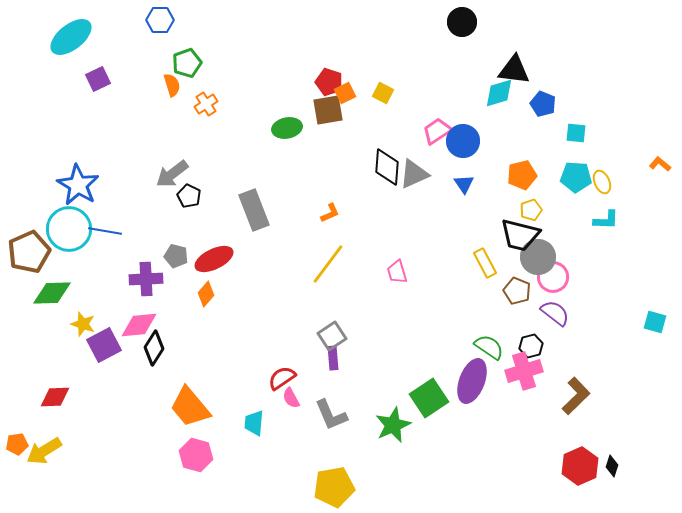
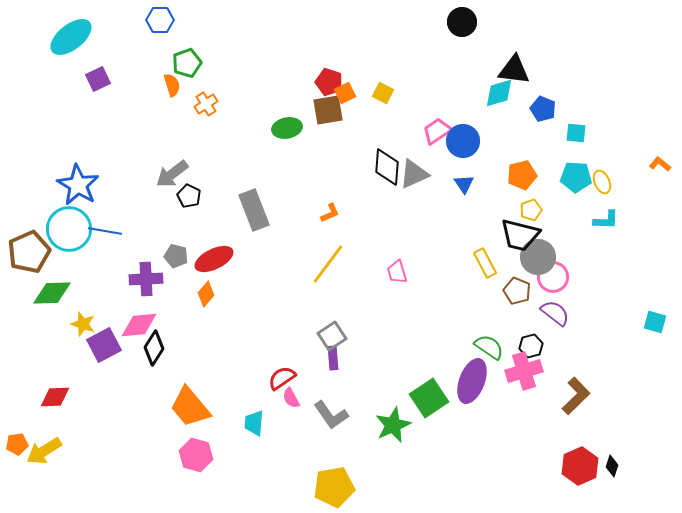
blue pentagon at (543, 104): moved 5 px down
gray L-shape at (331, 415): rotated 12 degrees counterclockwise
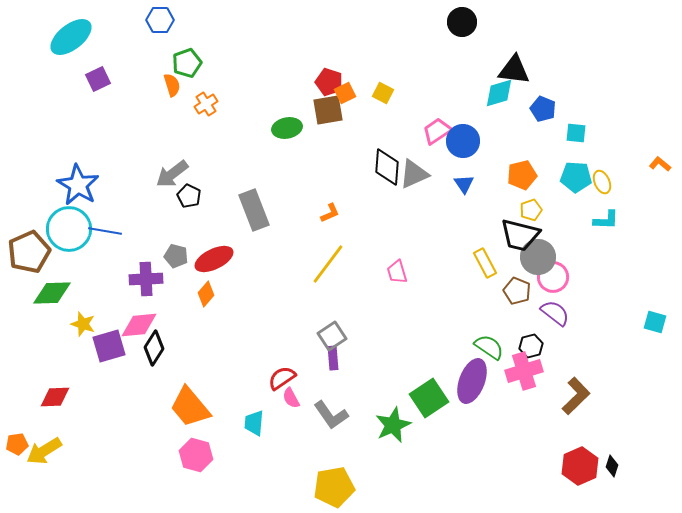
purple square at (104, 345): moved 5 px right, 1 px down; rotated 12 degrees clockwise
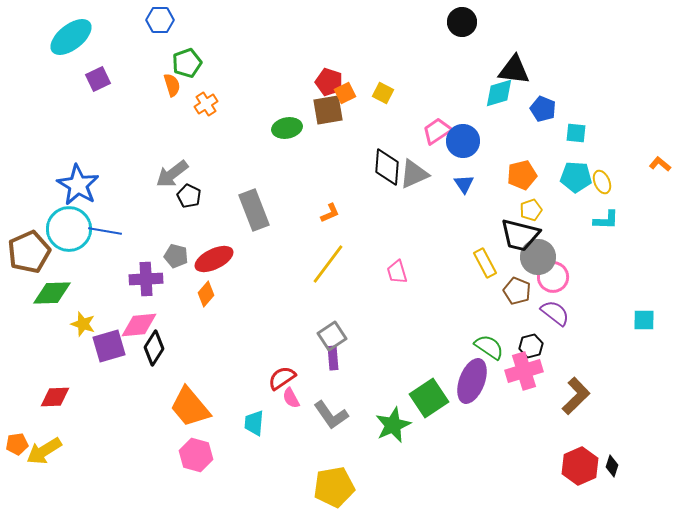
cyan square at (655, 322): moved 11 px left, 2 px up; rotated 15 degrees counterclockwise
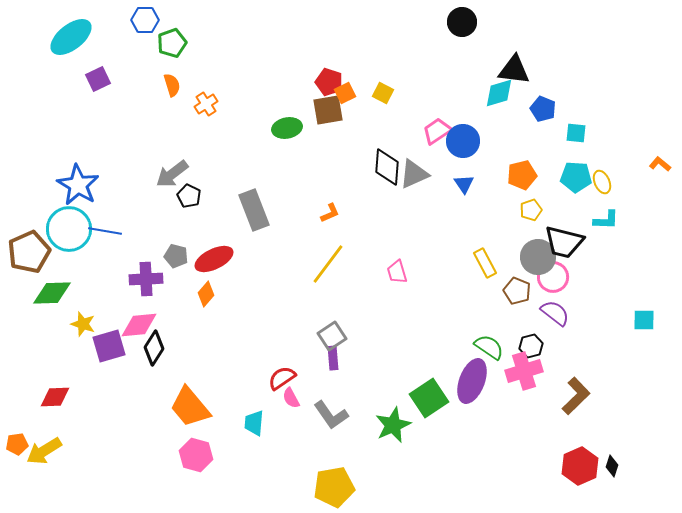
blue hexagon at (160, 20): moved 15 px left
green pentagon at (187, 63): moved 15 px left, 20 px up
black trapezoid at (520, 235): moved 44 px right, 7 px down
